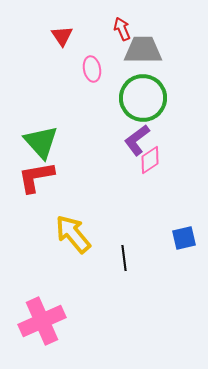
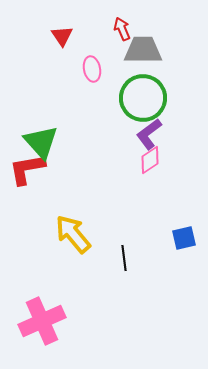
purple L-shape: moved 12 px right, 6 px up
red L-shape: moved 9 px left, 8 px up
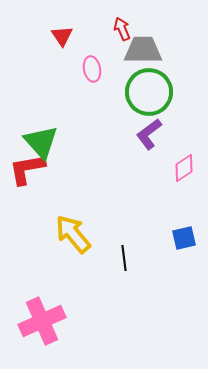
green circle: moved 6 px right, 6 px up
pink diamond: moved 34 px right, 8 px down
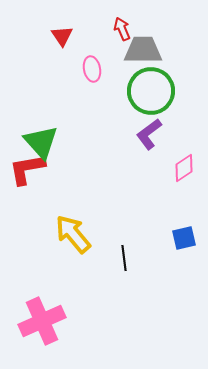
green circle: moved 2 px right, 1 px up
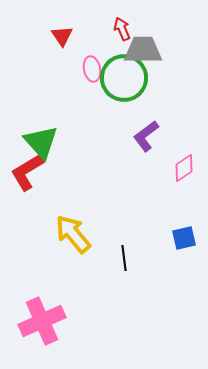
green circle: moved 27 px left, 13 px up
purple L-shape: moved 3 px left, 2 px down
red L-shape: moved 3 px down; rotated 21 degrees counterclockwise
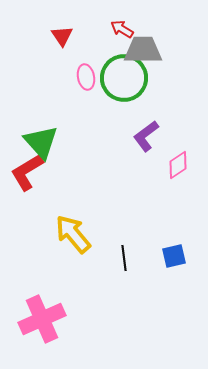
red arrow: rotated 35 degrees counterclockwise
pink ellipse: moved 6 px left, 8 px down
pink diamond: moved 6 px left, 3 px up
blue square: moved 10 px left, 18 px down
pink cross: moved 2 px up
